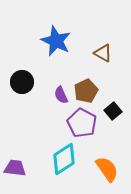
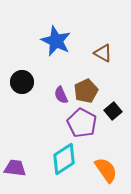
orange semicircle: moved 1 px left, 1 px down
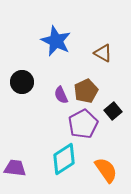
purple pentagon: moved 1 px right, 1 px down; rotated 16 degrees clockwise
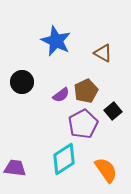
purple semicircle: rotated 102 degrees counterclockwise
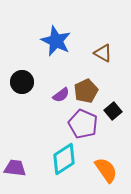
purple pentagon: rotated 20 degrees counterclockwise
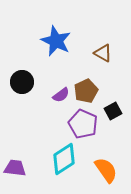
black square: rotated 12 degrees clockwise
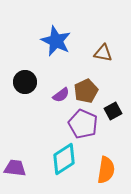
brown triangle: rotated 18 degrees counterclockwise
black circle: moved 3 px right
orange semicircle: rotated 44 degrees clockwise
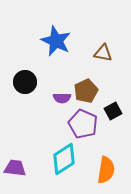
purple semicircle: moved 1 px right, 3 px down; rotated 36 degrees clockwise
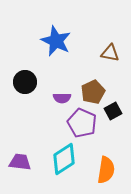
brown triangle: moved 7 px right
brown pentagon: moved 7 px right, 1 px down
purple pentagon: moved 1 px left, 1 px up
purple trapezoid: moved 5 px right, 6 px up
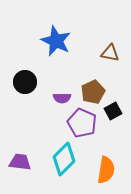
cyan diamond: rotated 12 degrees counterclockwise
